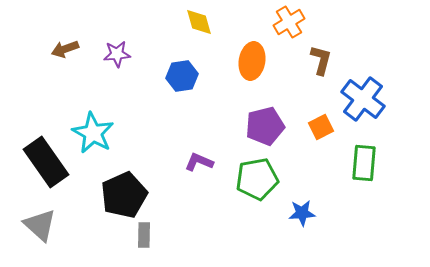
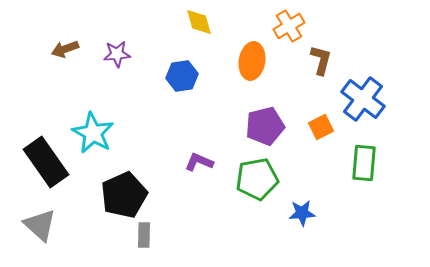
orange cross: moved 4 px down
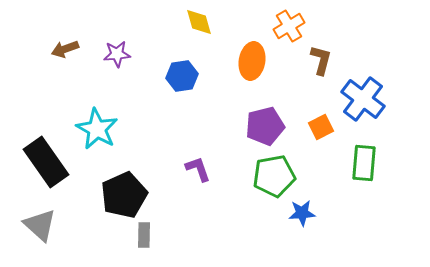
cyan star: moved 4 px right, 4 px up
purple L-shape: moved 1 px left, 7 px down; rotated 48 degrees clockwise
green pentagon: moved 17 px right, 3 px up
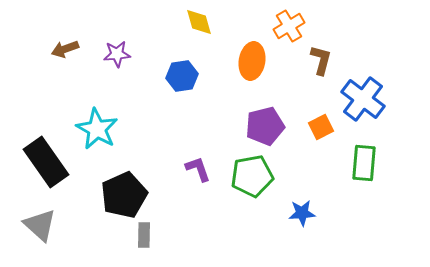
green pentagon: moved 22 px left
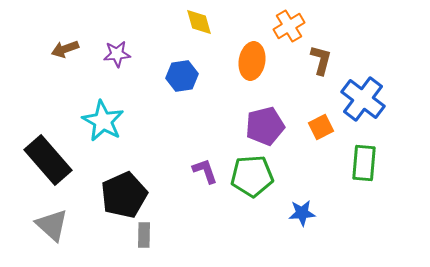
cyan star: moved 6 px right, 8 px up
black rectangle: moved 2 px right, 2 px up; rotated 6 degrees counterclockwise
purple L-shape: moved 7 px right, 2 px down
green pentagon: rotated 6 degrees clockwise
gray triangle: moved 12 px right
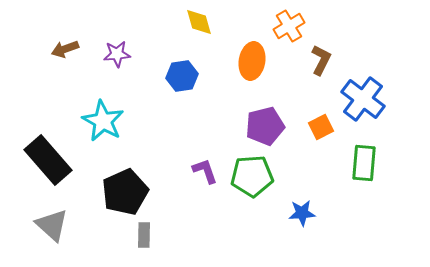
brown L-shape: rotated 12 degrees clockwise
black pentagon: moved 1 px right, 3 px up
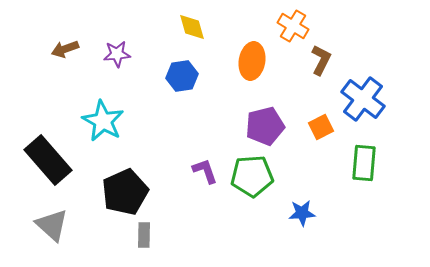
yellow diamond: moved 7 px left, 5 px down
orange cross: moved 4 px right; rotated 28 degrees counterclockwise
